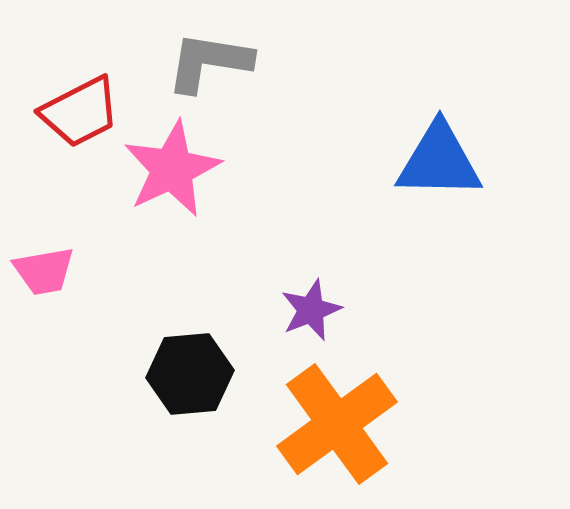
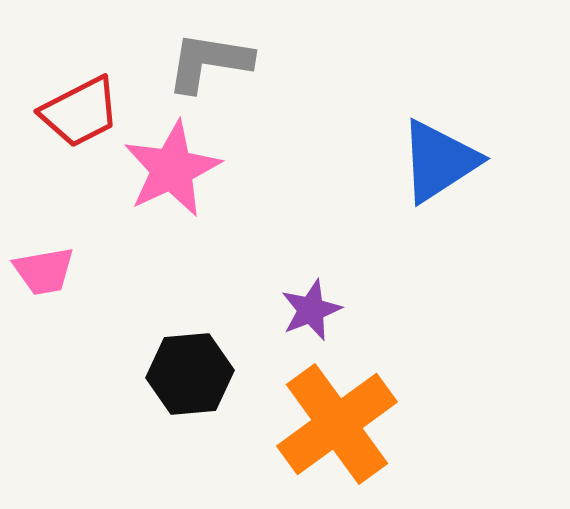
blue triangle: rotated 34 degrees counterclockwise
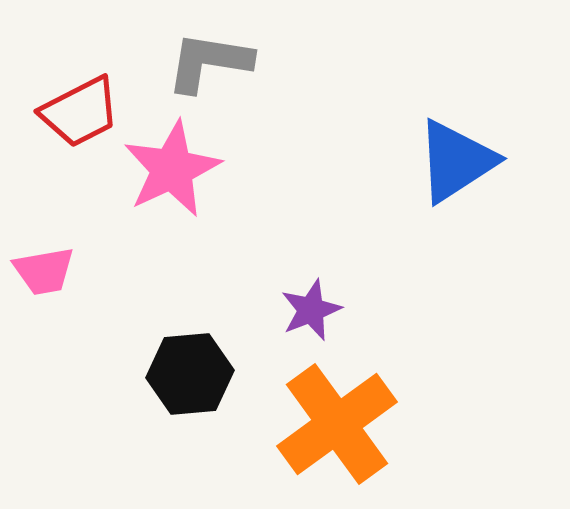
blue triangle: moved 17 px right
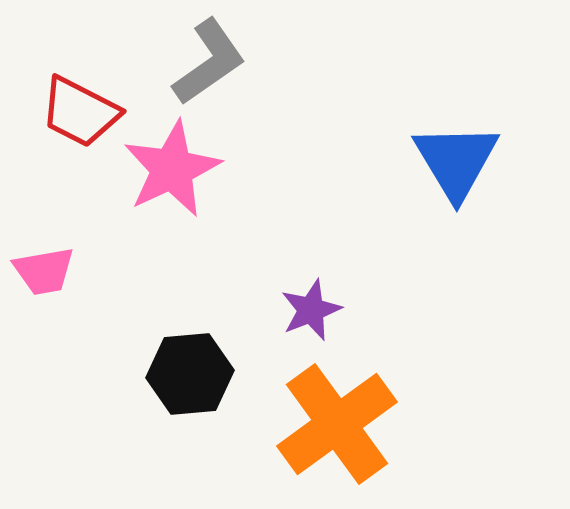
gray L-shape: rotated 136 degrees clockwise
red trapezoid: rotated 54 degrees clockwise
blue triangle: rotated 28 degrees counterclockwise
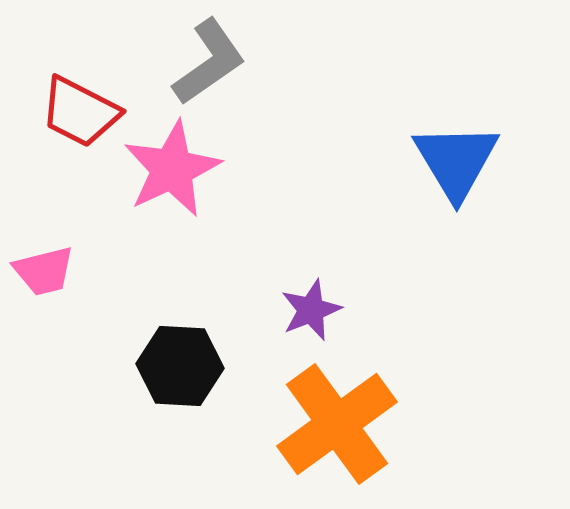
pink trapezoid: rotated 4 degrees counterclockwise
black hexagon: moved 10 px left, 8 px up; rotated 8 degrees clockwise
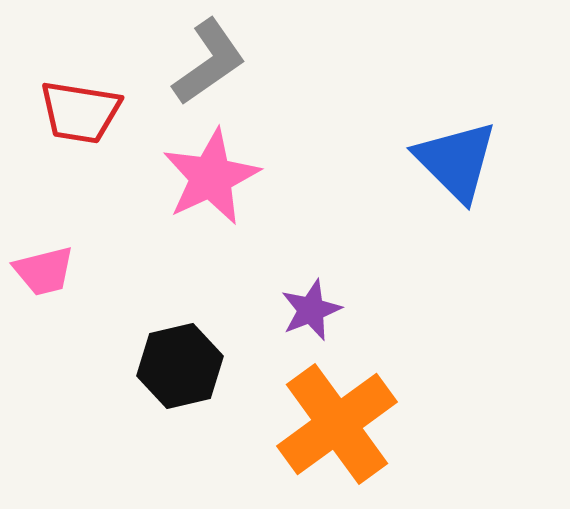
red trapezoid: rotated 18 degrees counterclockwise
blue triangle: rotated 14 degrees counterclockwise
pink star: moved 39 px right, 8 px down
black hexagon: rotated 16 degrees counterclockwise
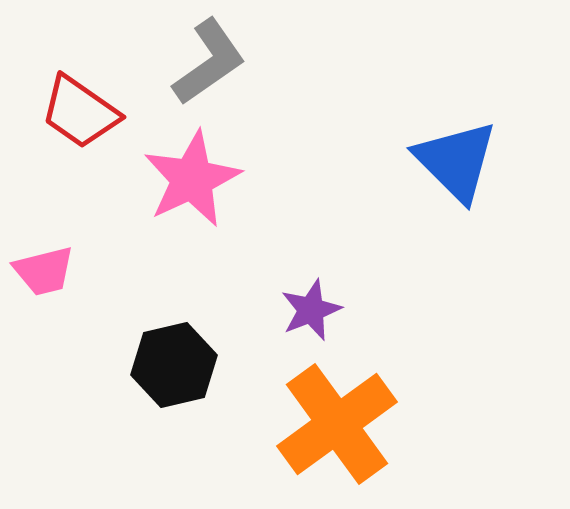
red trapezoid: rotated 26 degrees clockwise
pink star: moved 19 px left, 2 px down
black hexagon: moved 6 px left, 1 px up
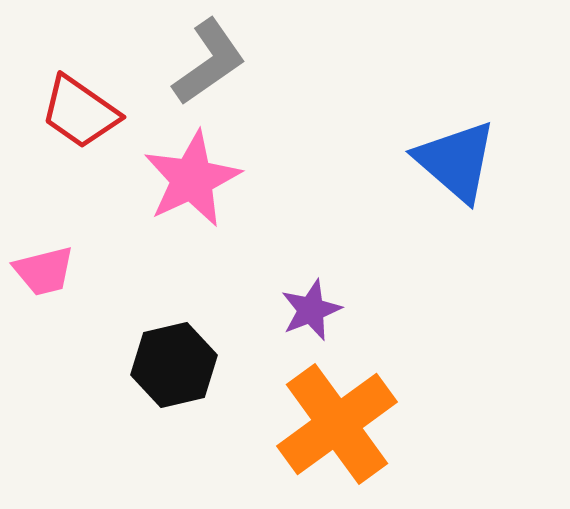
blue triangle: rotated 4 degrees counterclockwise
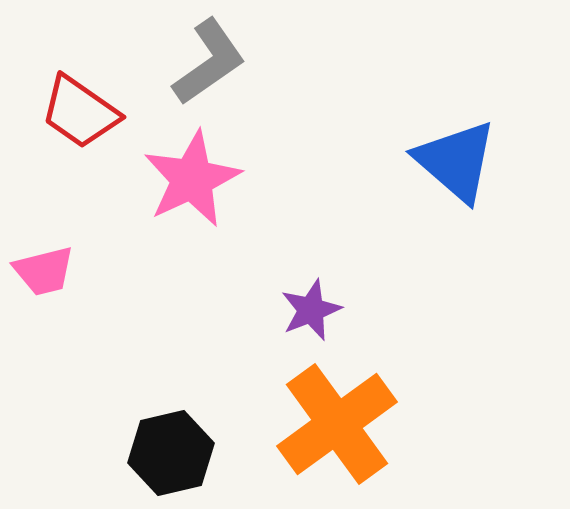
black hexagon: moved 3 px left, 88 px down
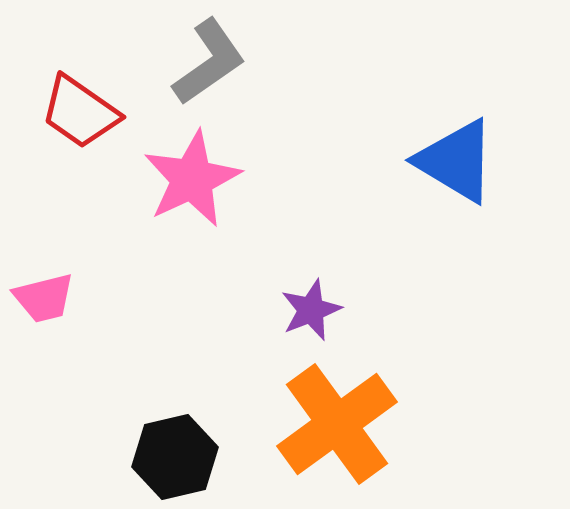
blue triangle: rotated 10 degrees counterclockwise
pink trapezoid: moved 27 px down
black hexagon: moved 4 px right, 4 px down
